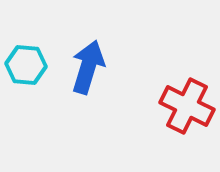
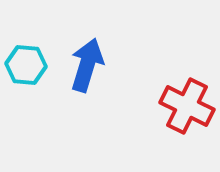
blue arrow: moved 1 px left, 2 px up
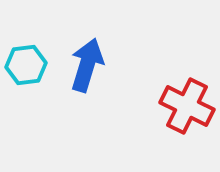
cyan hexagon: rotated 12 degrees counterclockwise
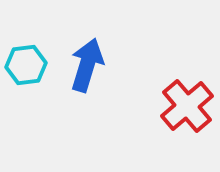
red cross: rotated 24 degrees clockwise
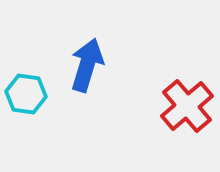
cyan hexagon: moved 29 px down; rotated 15 degrees clockwise
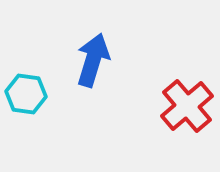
blue arrow: moved 6 px right, 5 px up
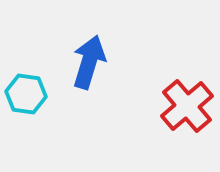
blue arrow: moved 4 px left, 2 px down
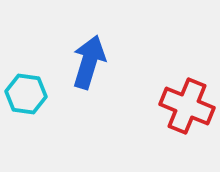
red cross: rotated 28 degrees counterclockwise
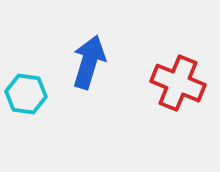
red cross: moved 9 px left, 23 px up
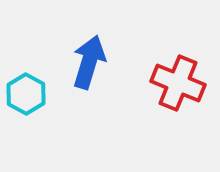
cyan hexagon: rotated 21 degrees clockwise
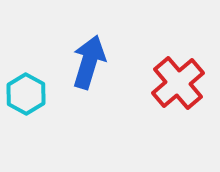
red cross: rotated 28 degrees clockwise
